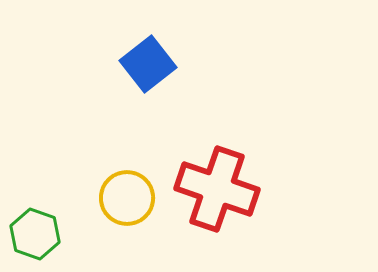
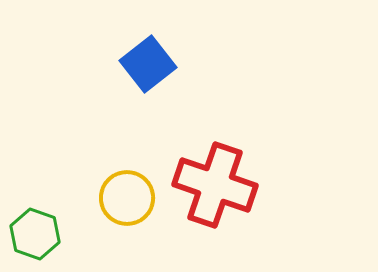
red cross: moved 2 px left, 4 px up
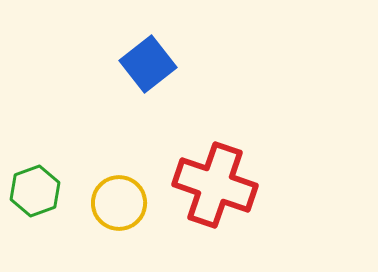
yellow circle: moved 8 px left, 5 px down
green hexagon: moved 43 px up; rotated 21 degrees clockwise
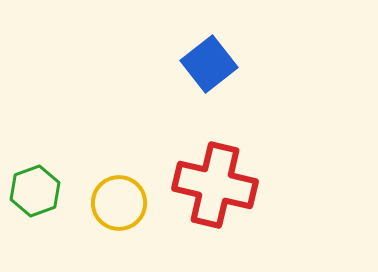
blue square: moved 61 px right
red cross: rotated 6 degrees counterclockwise
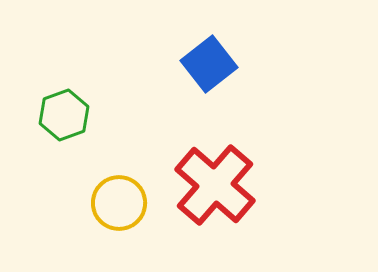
red cross: rotated 28 degrees clockwise
green hexagon: moved 29 px right, 76 px up
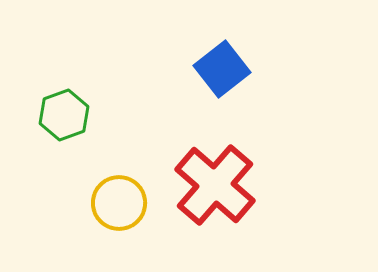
blue square: moved 13 px right, 5 px down
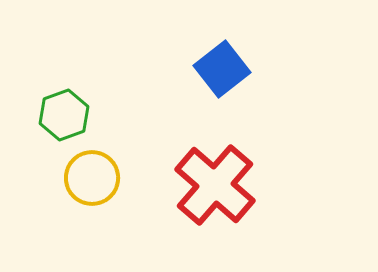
yellow circle: moved 27 px left, 25 px up
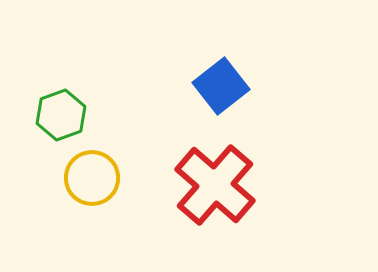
blue square: moved 1 px left, 17 px down
green hexagon: moved 3 px left
